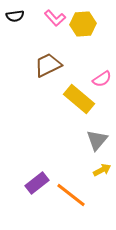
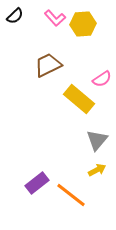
black semicircle: rotated 36 degrees counterclockwise
yellow arrow: moved 5 px left
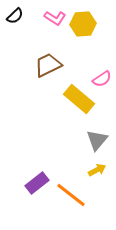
pink L-shape: rotated 15 degrees counterclockwise
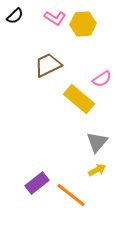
gray triangle: moved 2 px down
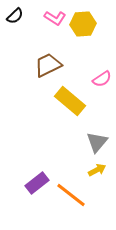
yellow rectangle: moved 9 px left, 2 px down
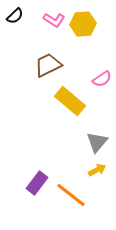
pink L-shape: moved 1 px left, 2 px down
purple rectangle: rotated 15 degrees counterclockwise
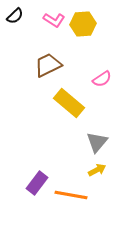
yellow rectangle: moved 1 px left, 2 px down
orange line: rotated 28 degrees counterclockwise
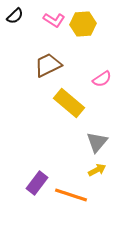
orange line: rotated 8 degrees clockwise
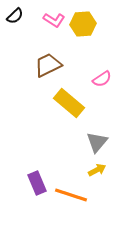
purple rectangle: rotated 60 degrees counterclockwise
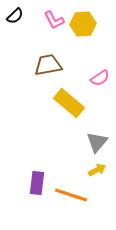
pink L-shape: rotated 30 degrees clockwise
brown trapezoid: rotated 16 degrees clockwise
pink semicircle: moved 2 px left, 1 px up
purple rectangle: rotated 30 degrees clockwise
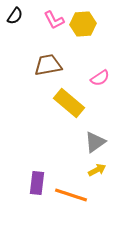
black semicircle: rotated 12 degrees counterclockwise
gray triangle: moved 2 px left; rotated 15 degrees clockwise
